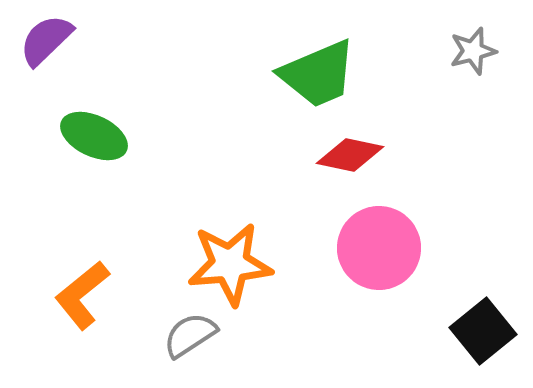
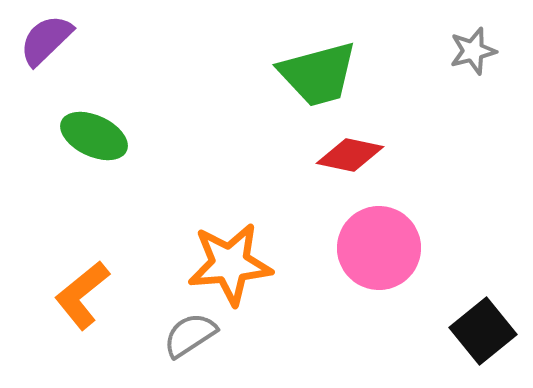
green trapezoid: rotated 8 degrees clockwise
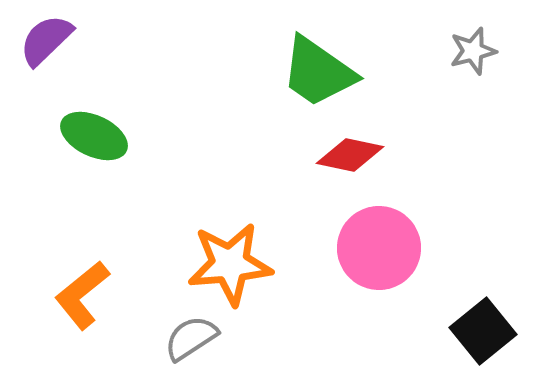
green trapezoid: moved 2 px up; rotated 50 degrees clockwise
gray semicircle: moved 1 px right, 3 px down
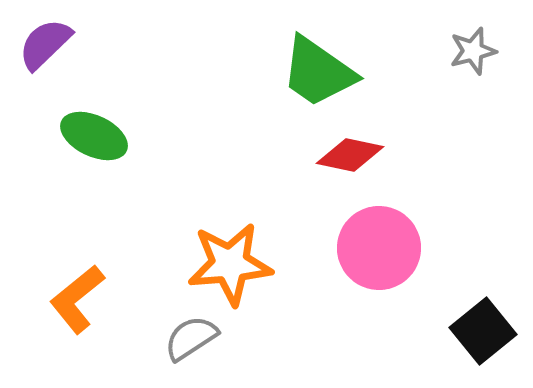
purple semicircle: moved 1 px left, 4 px down
orange L-shape: moved 5 px left, 4 px down
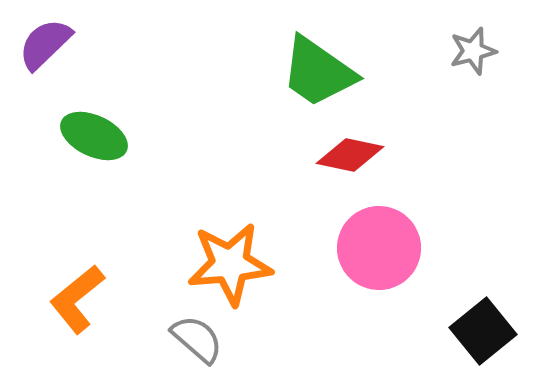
gray semicircle: moved 6 px right, 1 px down; rotated 74 degrees clockwise
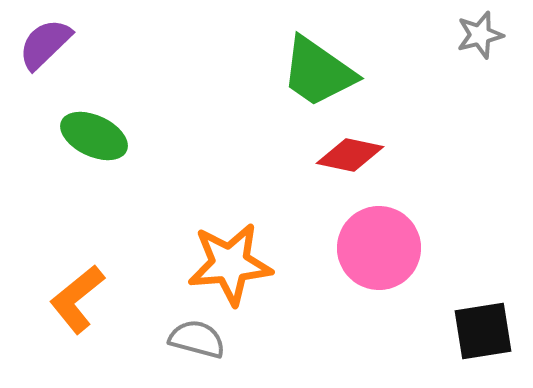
gray star: moved 7 px right, 16 px up
black square: rotated 30 degrees clockwise
gray semicircle: rotated 26 degrees counterclockwise
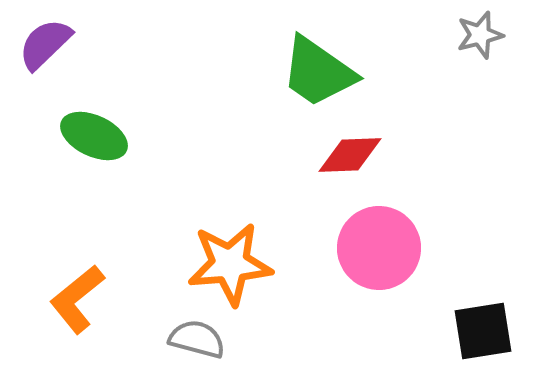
red diamond: rotated 14 degrees counterclockwise
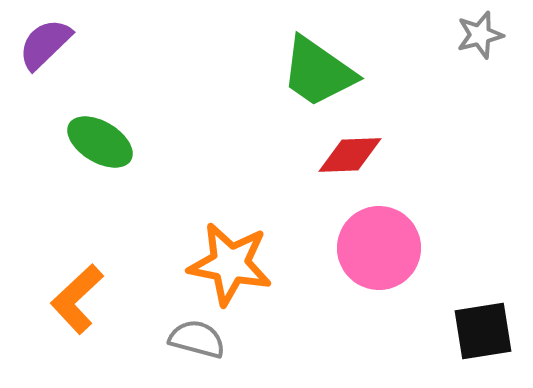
green ellipse: moved 6 px right, 6 px down; rotated 6 degrees clockwise
orange star: rotated 16 degrees clockwise
orange L-shape: rotated 4 degrees counterclockwise
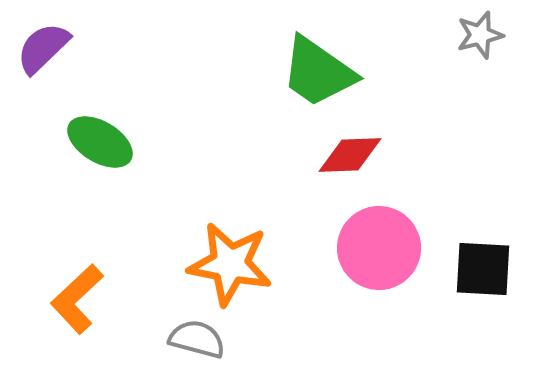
purple semicircle: moved 2 px left, 4 px down
black square: moved 62 px up; rotated 12 degrees clockwise
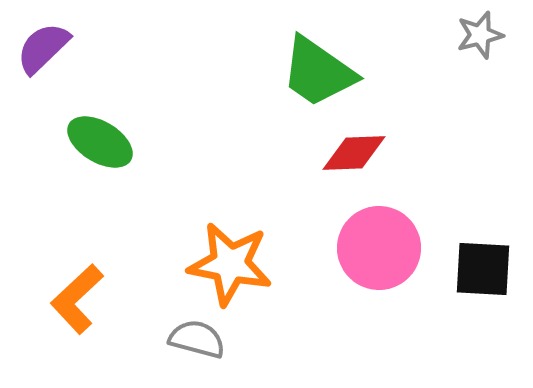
red diamond: moved 4 px right, 2 px up
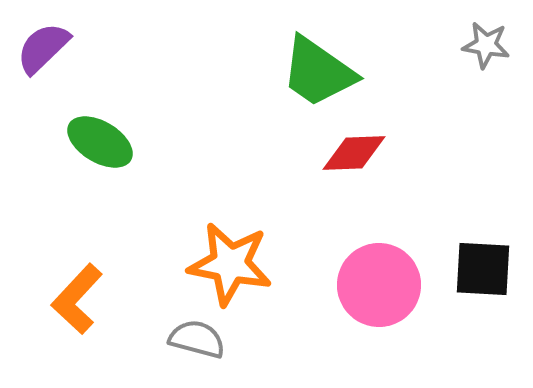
gray star: moved 6 px right, 10 px down; rotated 24 degrees clockwise
pink circle: moved 37 px down
orange L-shape: rotated 4 degrees counterclockwise
